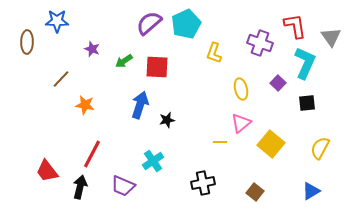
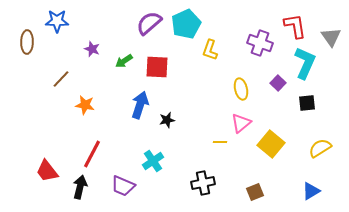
yellow L-shape: moved 4 px left, 3 px up
yellow semicircle: rotated 30 degrees clockwise
brown square: rotated 30 degrees clockwise
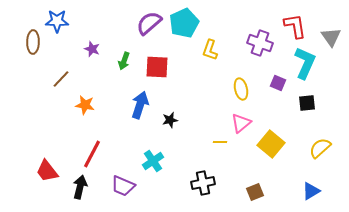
cyan pentagon: moved 2 px left, 1 px up
brown ellipse: moved 6 px right
green arrow: rotated 36 degrees counterclockwise
purple square: rotated 21 degrees counterclockwise
black star: moved 3 px right
yellow semicircle: rotated 10 degrees counterclockwise
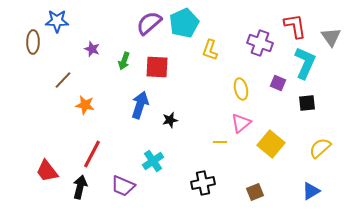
brown line: moved 2 px right, 1 px down
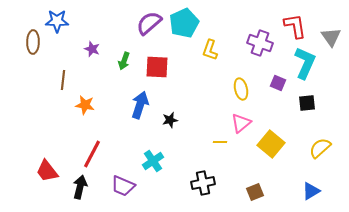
brown line: rotated 36 degrees counterclockwise
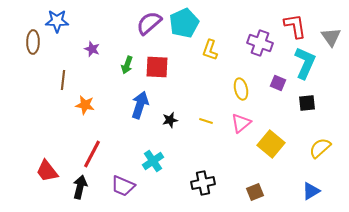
green arrow: moved 3 px right, 4 px down
yellow line: moved 14 px left, 21 px up; rotated 16 degrees clockwise
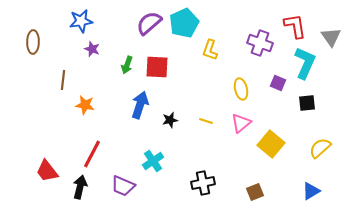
blue star: moved 24 px right; rotated 10 degrees counterclockwise
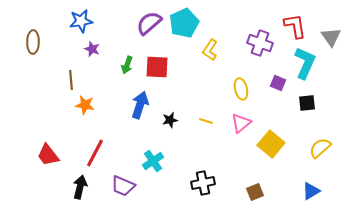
yellow L-shape: rotated 15 degrees clockwise
brown line: moved 8 px right; rotated 12 degrees counterclockwise
red line: moved 3 px right, 1 px up
red trapezoid: moved 1 px right, 16 px up
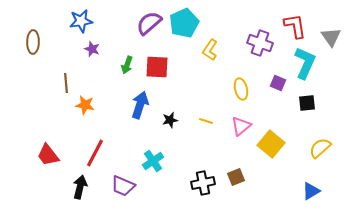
brown line: moved 5 px left, 3 px down
pink triangle: moved 3 px down
brown square: moved 19 px left, 15 px up
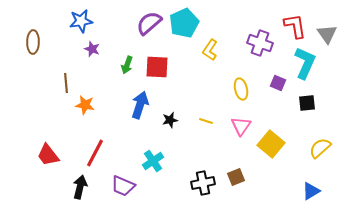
gray triangle: moved 4 px left, 3 px up
pink triangle: rotated 15 degrees counterclockwise
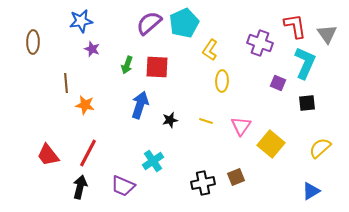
yellow ellipse: moved 19 px left, 8 px up; rotated 15 degrees clockwise
red line: moved 7 px left
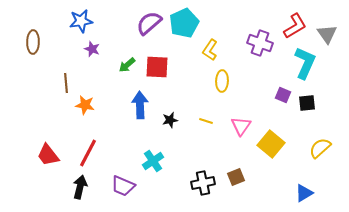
red L-shape: rotated 68 degrees clockwise
green arrow: rotated 30 degrees clockwise
purple square: moved 5 px right, 12 px down
blue arrow: rotated 20 degrees counterclockwise
blue triangle: moved 7 px left, 2 px down
